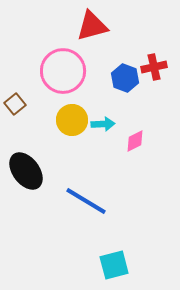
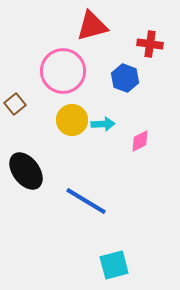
red cross: moved 4 px left, 23 px up; rotated 20 degrees clockwise
pink diamond: moved 5 px right
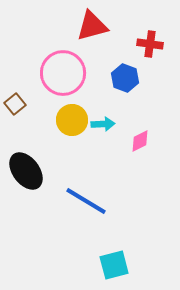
pink circle: moved 2 px down
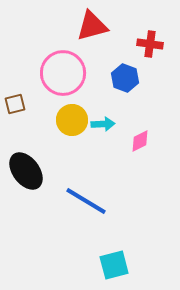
brown square: rotated 25 degrees clockwise
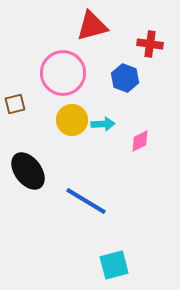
black ellipse: moved 2 px right
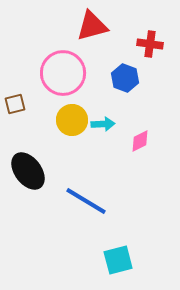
cyan square: moved 4 px right, 5 px up
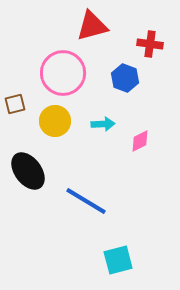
yellow circle: moved 17 px left, 1 px down
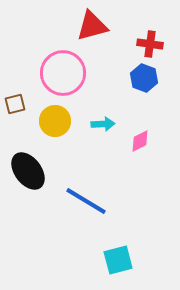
blue hexagon: moved 19 px right
